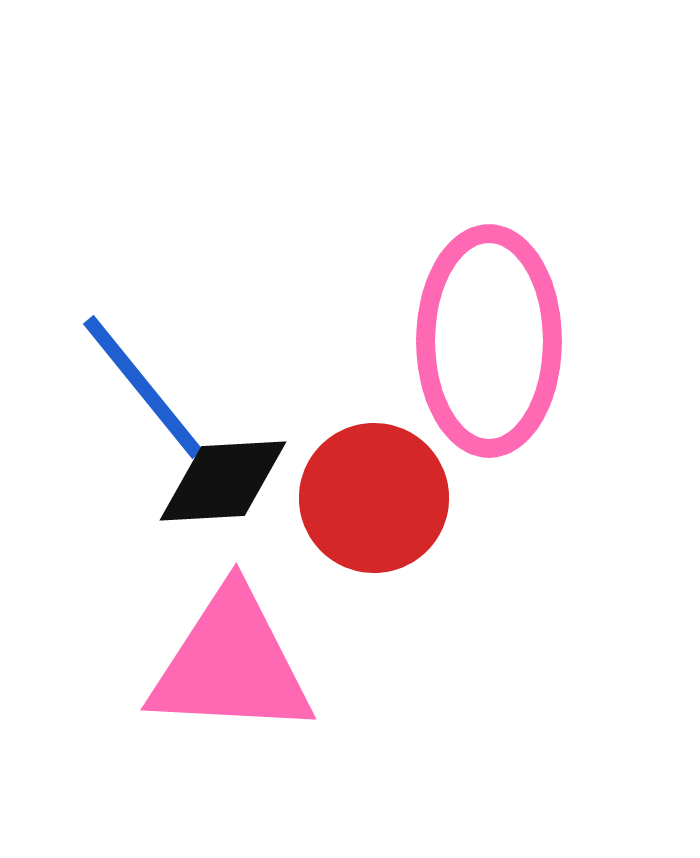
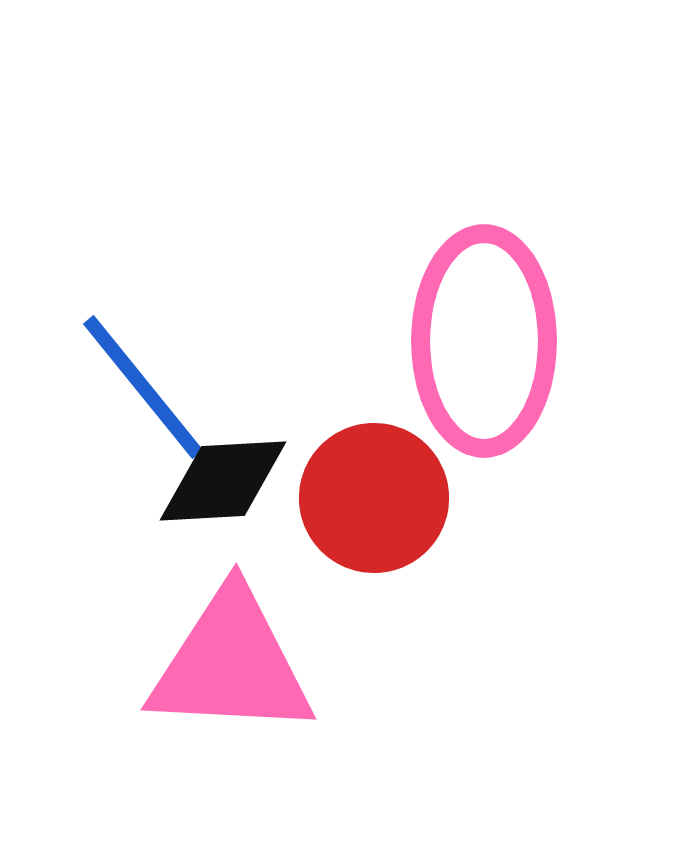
pink ellipse: moved 5 px left
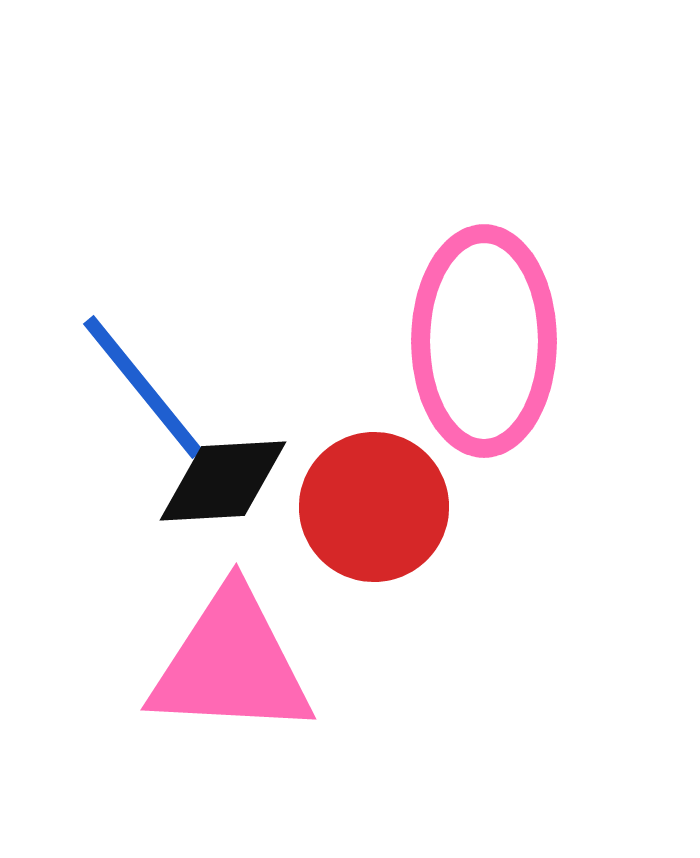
red circle: moved 9 px down
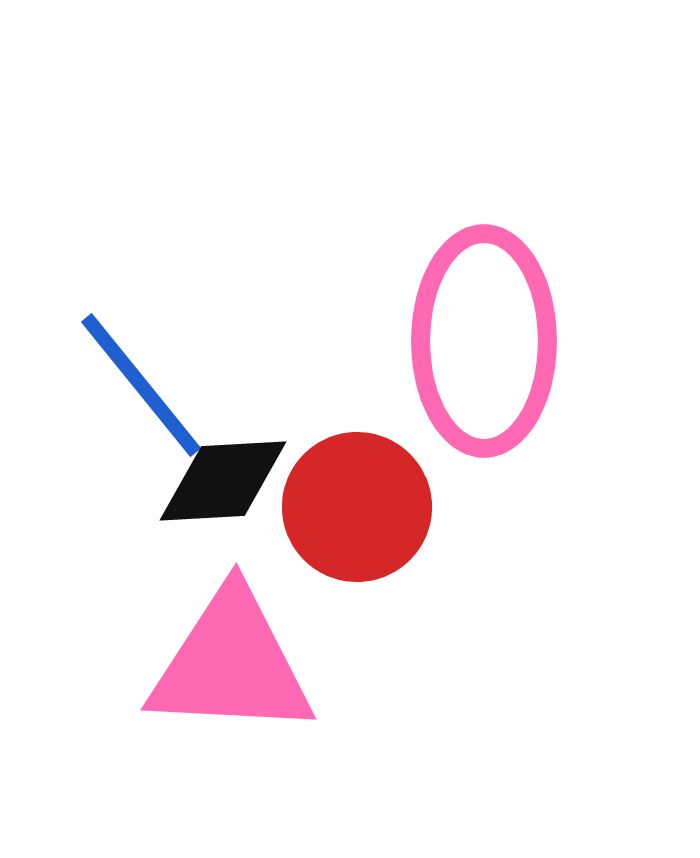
blue line: moved 2 px left, 2 px up
red circle: moved 17 px left
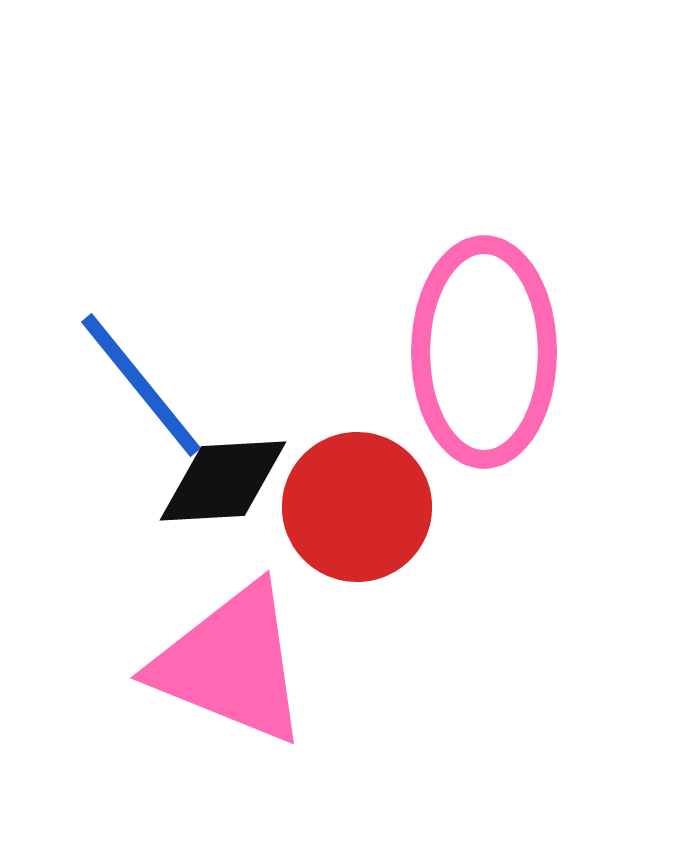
pink ellipse: moved 11 px down
pink triangle: rotated 19 degrees clockwise
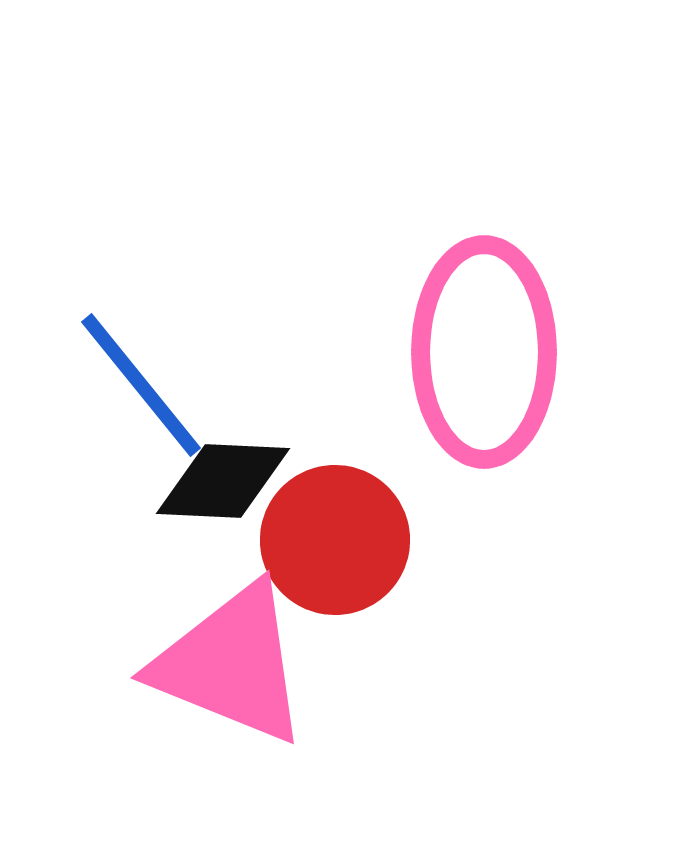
black diamond: rotated 6 degrees clockwise
red circle: moved 22 px left, 33 px down
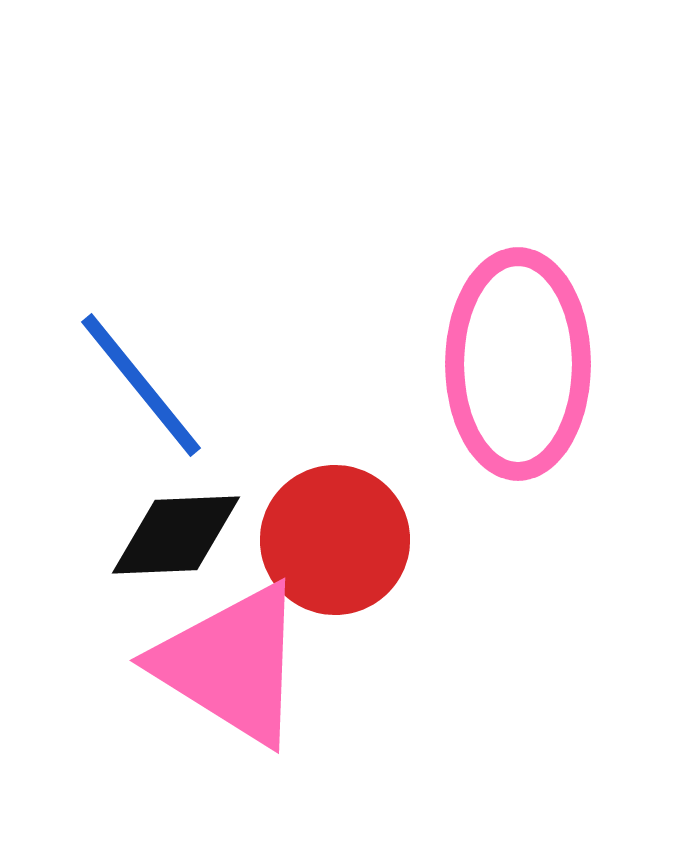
pink ellipse: moved 34 px right, 12 px down
black diamond: moved 47 px left, 54 px down; rotated 5 degrees counterclockwise
pink triangle: rotated 10 degrees clockwise
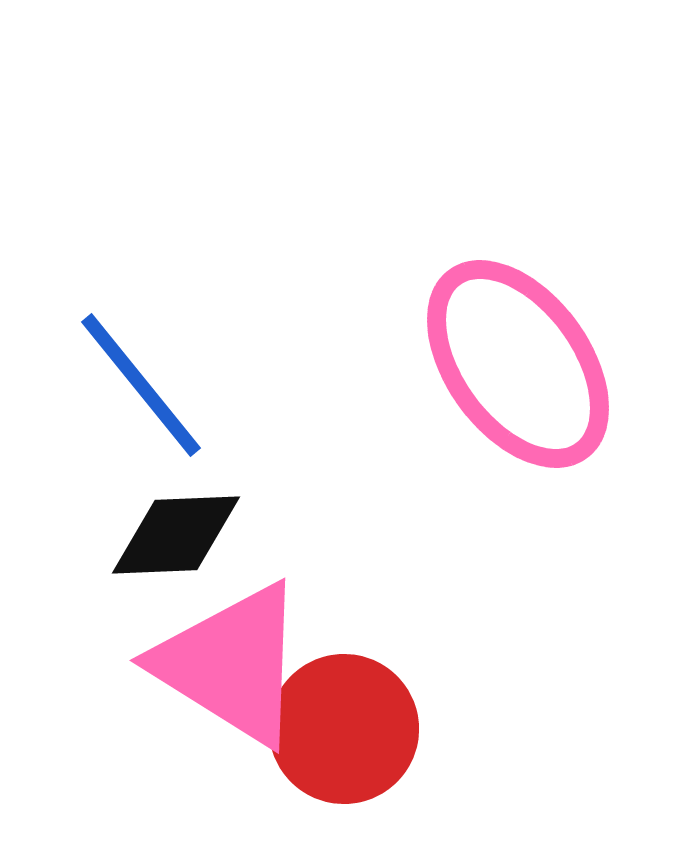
pink ellipse: rotated 36 degrees counterclockwise
red circle: moved 9 px right, 189 px down
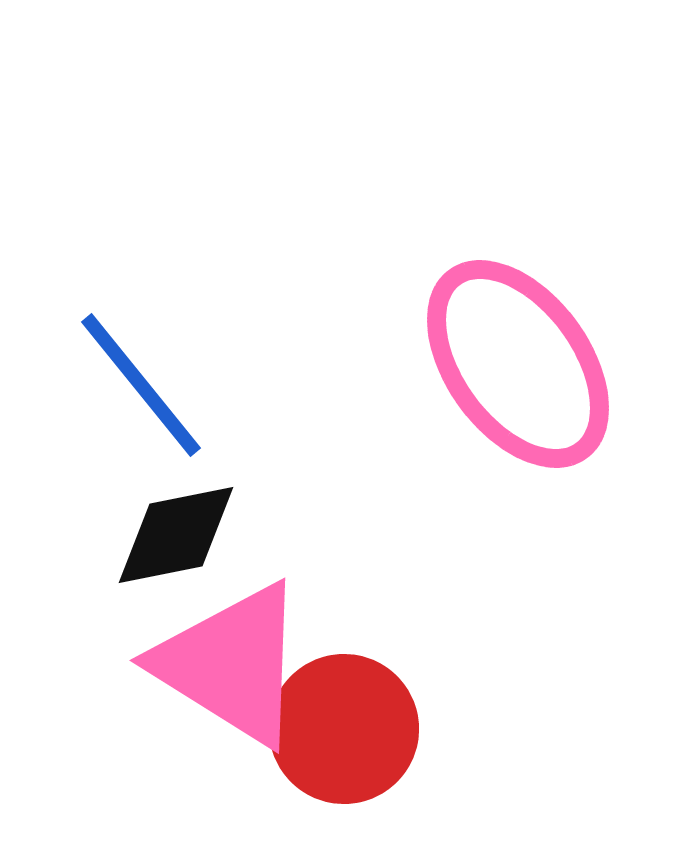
black diamond: rotated 9 degrees counterclockwise
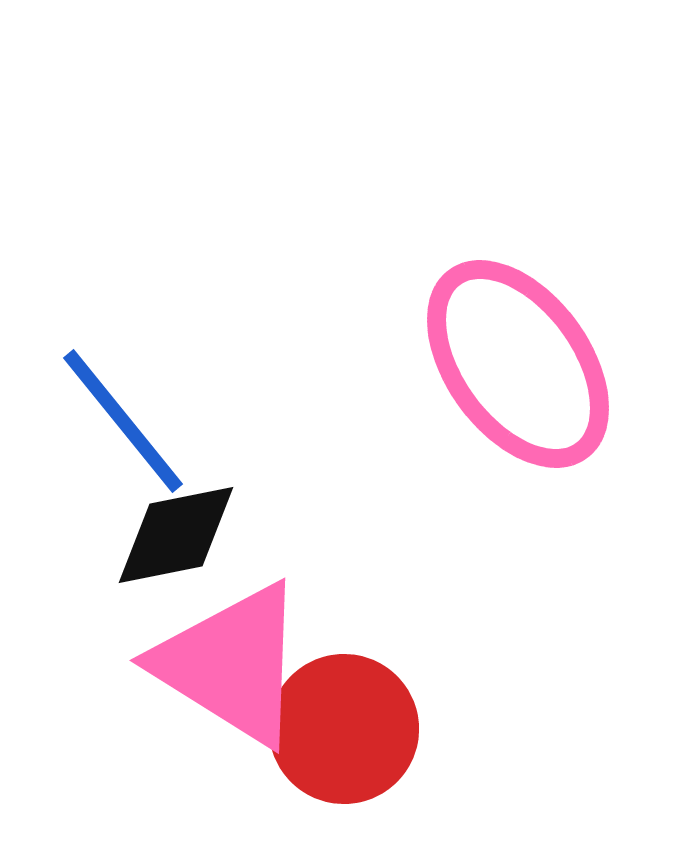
blue line: moved 18 px left, 36 px down
